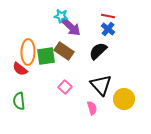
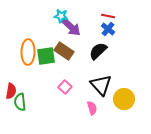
red semicircle: moved 9 px left, 22 px down; rotated 119 degrees counterclockwise
green semicircle: moved 1 px right, 1 px down
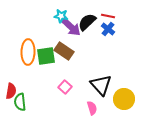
black semicircle: moved 11 px left, 29 px up
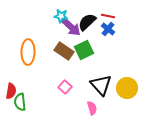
green square: moved 38 px right, 6 px up; rotated 18 degrees counterclockwise
yellow circle: moved 3 px right, 11 px up
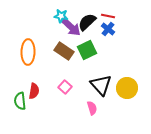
green square: moved 3 px right
red semicircle: moved 23 px right
green semicircle: moved 1 px up
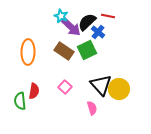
cyan star: rotated 16 degrees clockwise
blue cross: moved 10 px left, 3 px down
yellow circle: moved 8 px left, 1 px down
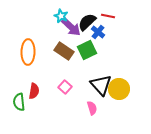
green semicircle: moved 1 px left, 1 px down
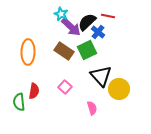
cyan star: moved 2 px up
black triangle: moved 9 px up
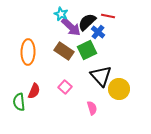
red semicircle: rotated 14 degrees clockwise
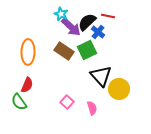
pink square: moved 2 px right, 15 px down
red semicircle: moved 7 px left, 6 px up
green semicircle: rotated 30 degrees counterclockwise
